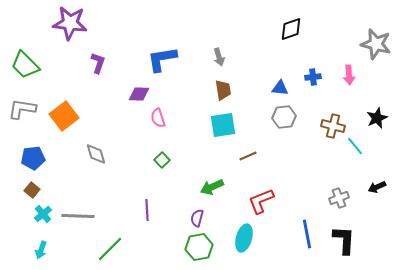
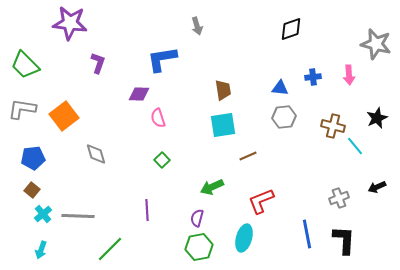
gray arrow: moved 22 px left, 31 px up
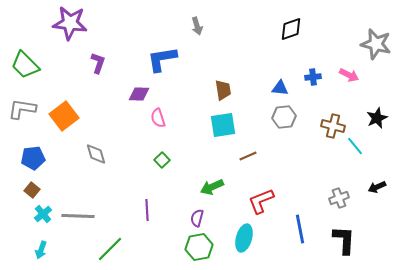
pink arrow: rotated 60 degrees counterclockwise
blue line: moved 7 px left, 5 px up
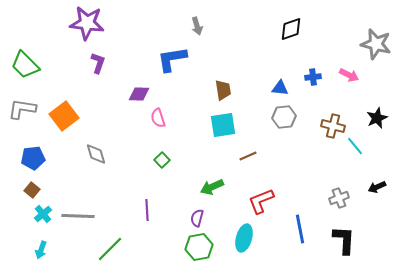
purple star: moved 17 px right
blue L-shape: moved 10 px right
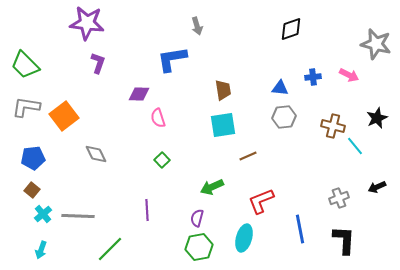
gray L-shape: moved 4 px right, 2 px up
gray diamond: rotated 10 degrees counterclockwise
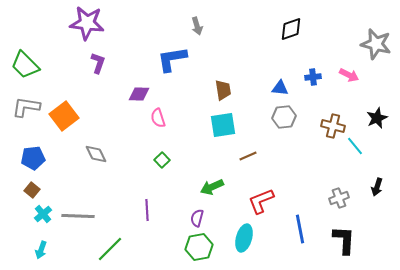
black arrow: rotated 48 degrees counterclockwise
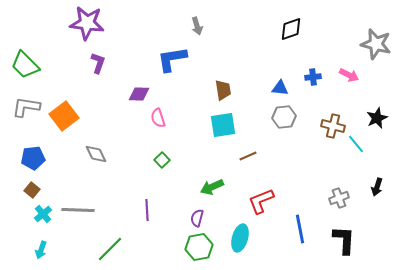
cyan line: moved 1 px right, 2 px up
gray line: moved 6 px up
cyan ellipse: moved 4 px left
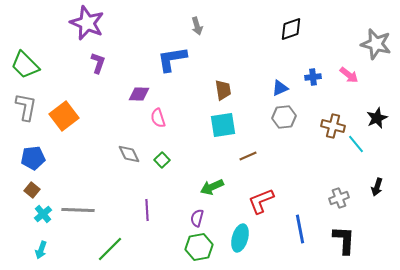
purple star: rotated 16 degrees clockwise
pink arrow: rotated 12 degrees clockwise
blue triangle: rotated 30 degrees counterclockwise
gray L-shape: rotated 92 degrees clockwise
gray diamond: moved 33 px right
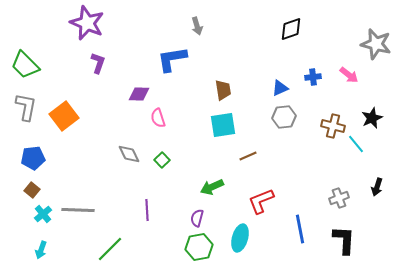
black star: moved 5 px left
